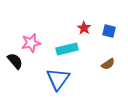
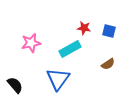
red star: rotated 24 degrees counterclockwise
cyan rectangle: moved 3 px right; rotated 15 degrees counterclockwise
black semicircle: moved 24 px down
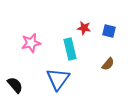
cyan rectangle: rotated 75 degrees counterclockwise
brown semicircle: rotated 16 degrees counterclockwise
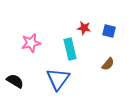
black semicircle: moved 4 px up; rotated 18 degrees counterclockwise
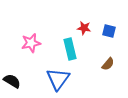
black semicircle: moved 3 px left
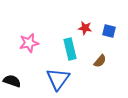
red star: moved 1 px right
pink star: moved 2 px left
brown semicircle: moved 8 px left, 3 px up
black semicircle: rotated 12 degrees counterclockwise
